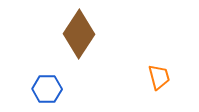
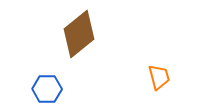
brown diamond: rotated 18 degrees clockwise
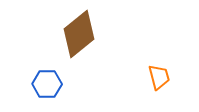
blue hexagon: moved 5 px up
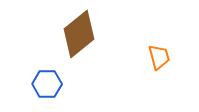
orange trapezoid: moved 20 px up
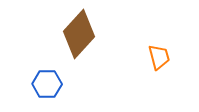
brown diamond: rotated 9 degrees counterclockwise
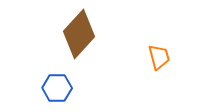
blue hexagon: moved 10 px right, 4 px down
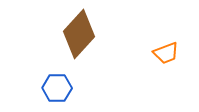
orange trapezoid: moved 7 px right, 4 px up; rotated 84 degrees clockwise
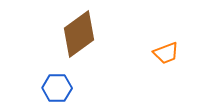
brown diamond: rotated 12 degrees clockwise
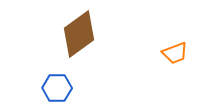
orange trapezoid: moved 9 px right
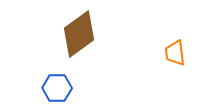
orange trapezoid: rotated 104 degrees clockwise
